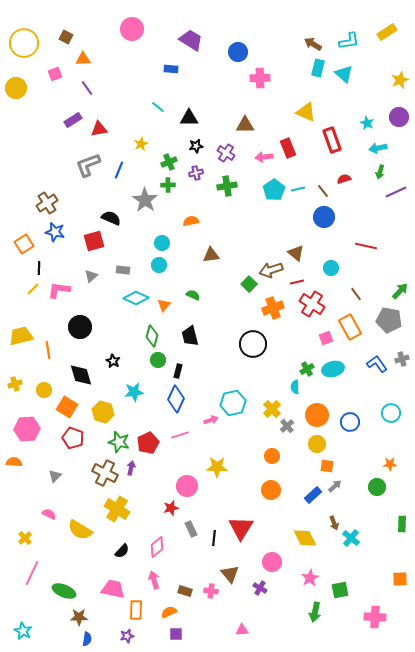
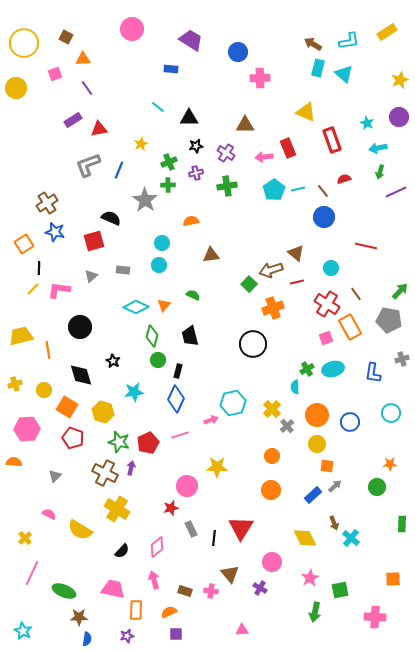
cyan diamond at (136, 298): moved 9 px down
red cross at (312, 304): moved 15 px right
blue L-shape at (377, 364): moved 4 px left, 9 px down; rotated 135 degrees counterclockwise
orange square at (400, 579): moved 7 px left
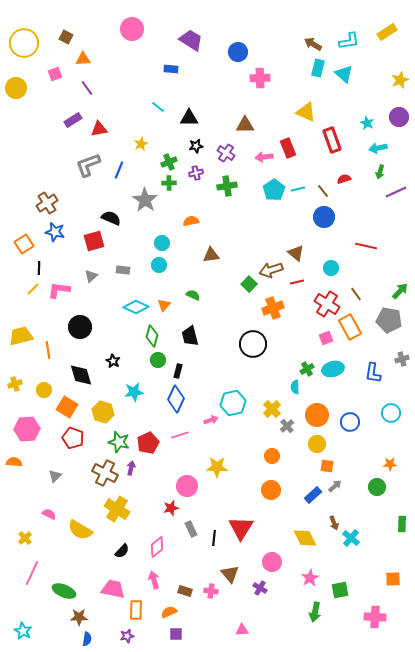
green cross at (168, 185): moved 1 px right, 2 px up
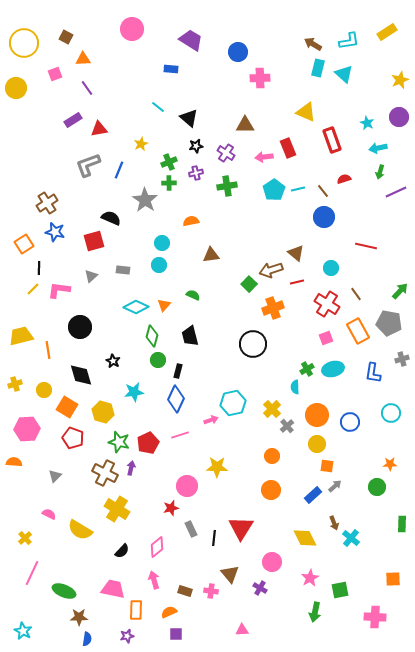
black triangle at (189, 118): rotated 42 degrees clockwise
gray pentagon at (389, 320): moved 3 px down
orange rectangle at (350, 327): moved 8 px right, 4 px down
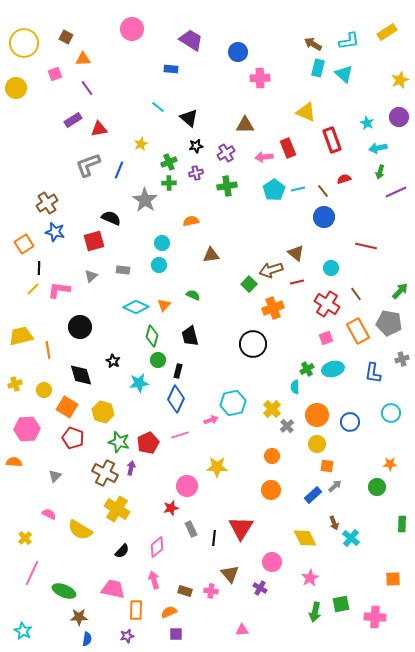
purple cross at (226, 153): rotated 24 degrees clockwise
cyan star at (134, 392): moved 5 px right, 9 px up
green square at (340, 590): moved 1 px right, 14 px down
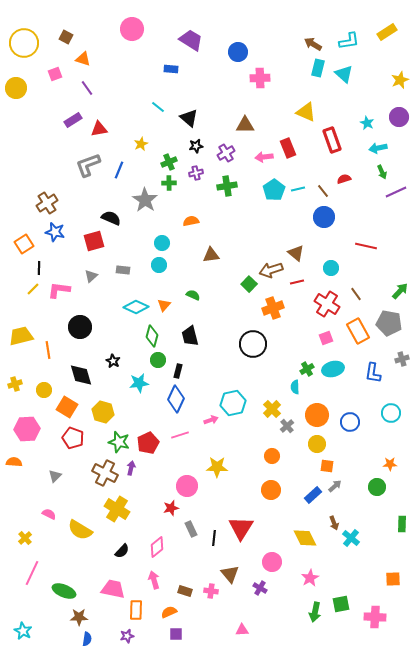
orange triangle at (83, 59): rotated 21 degrees clockwise
green arrow at (380, 172): moved 2 px right; rotated 40 degrees counterclockwise
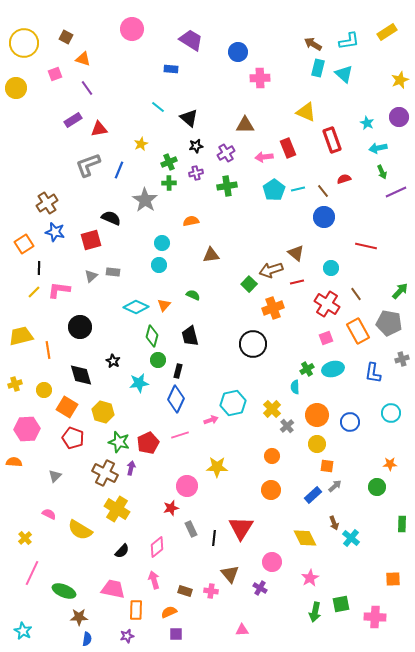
red square at (94, 241): moved 3 px left, 1 px up
gray rectangle at (123, 270): moved 10 px left, 2 px down
yellow line at (33, 289): moved 1 px right, 3 px down
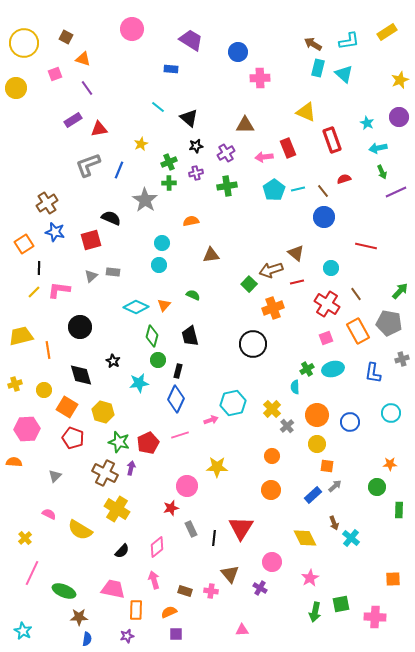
green rectangle at (402, 524): moved 3 px left, 14 px up
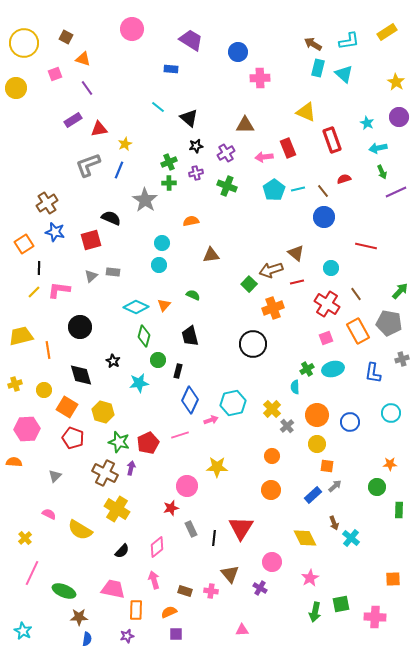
yellow star at (400, 80): moved 4 px left, 2 px down; rotated 18 degrees counterclockwise
yellow star at (141, 144): moved 16 px left
green cross at (227, 186): rotated 30 degrees clockwise
green diamond at (152, 336): moved 8 px left
blue diamond at (176, 399): moved 14 px right, 1 px down
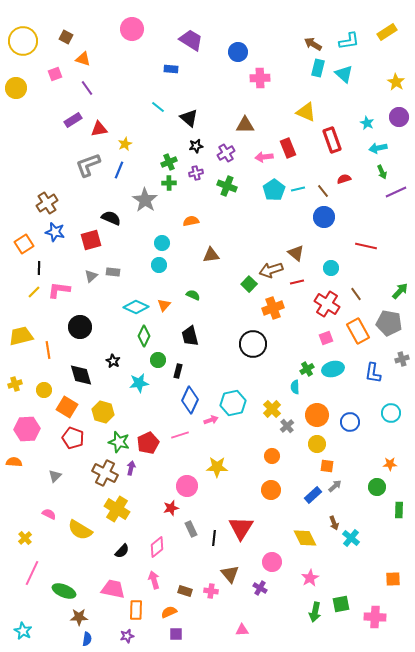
yellow circle at (24, 43): moved 1 px left, 2 px up
green diamond at (144, 336): rotated 10 degrees clockwise
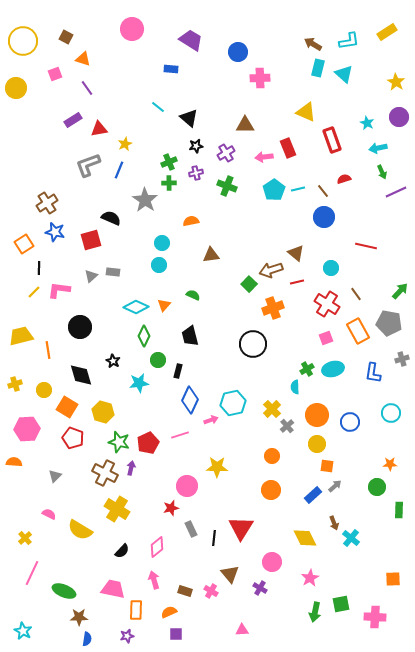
pink cross at (211, 591): rotated 24 degrees clockwise
